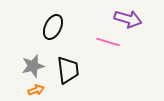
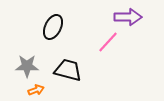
purple arrow: moved 2 px up; rotated 16 degrees counterclockwise
pink line: rotated 65 degrees counterclockwise
gray star: moved 6 px left; rotated 15 degrees clockwise
black trapezoid: rotated 68 degrees counterclockwise
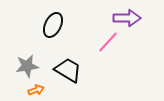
purple arrow: moved 1 px left, 1 px down
black ellipse: moved 2 px up
gray star: rotated 10 degrees counterclockwise
black trapezoid: rotated 16 degrees clockwise
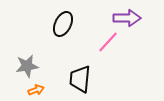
black ellipse: moved 10 px right, 1 px up
black trapezoid: moved 12 px right, 9 px down; rotated 116 degrees counterclockwise
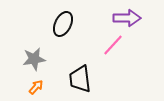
pink line: moved 5 px right, 3 px down
gray star: moved 7 px right, 7 px up
black trapezoid: rotated 12 degrees counterclockwise
orange arrow: moved 3 px up; rotated 28 degrees counterclockwise
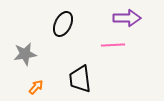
pink line: rotated 45 degrees clockwise
gray star: moved 9 px left, 5 px up
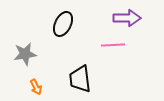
orange arrow: rotated 112 degrees clockwise
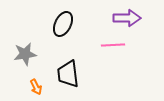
black trapezoid: moved 12 px left, 5 px up
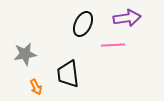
purple arrow: rotated 8 degrees counterclockwise
black ellipse: moved 20 px right
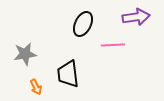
purple arrow: moved 9 px right, 1 px up
